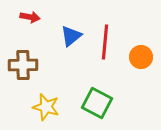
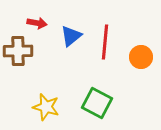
red arrow: moved 7 px right, 6 px down
brown cross: moved 5 px left, 14 px up
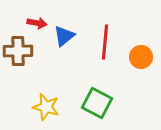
blue triangle: moved 7 px left
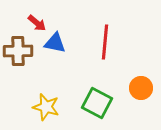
red arrow: rotated 30 degrees clockwise
blue triangle: moved 9 px left, 7 px down; rotated 50 degrees clockwise
orange circle: moved 31 px down
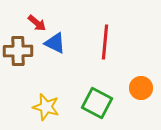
blue triangle: rotated 15 degrees clockwise
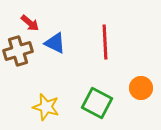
red arrow: moved 7 px left
red line: rotated 8 degrees counterclockwise
brown cross: rotated 16 degrees counterclockwise
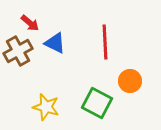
brown cross: rotated 12 degrees counterclockwise
orange circle: moved 11 px left, 7 px up
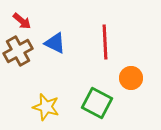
red arrow: moved 8 px left, 2 px up
orange circle: moved 1 px right, 3 px up
